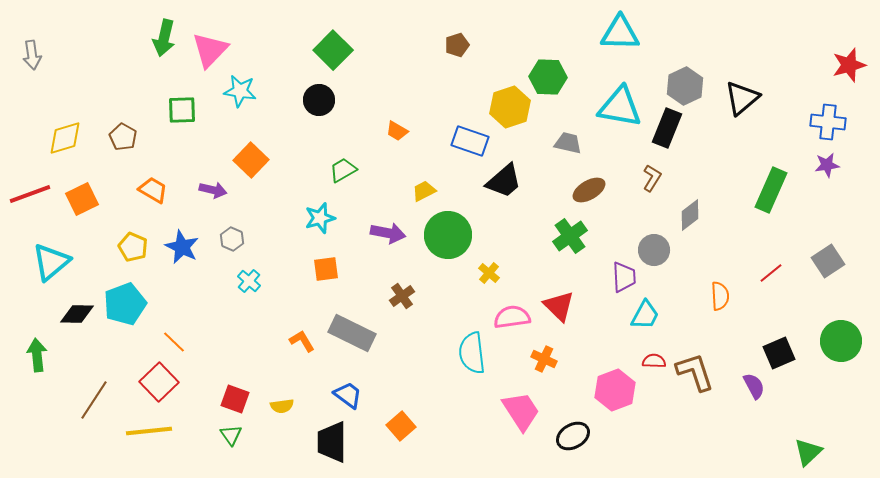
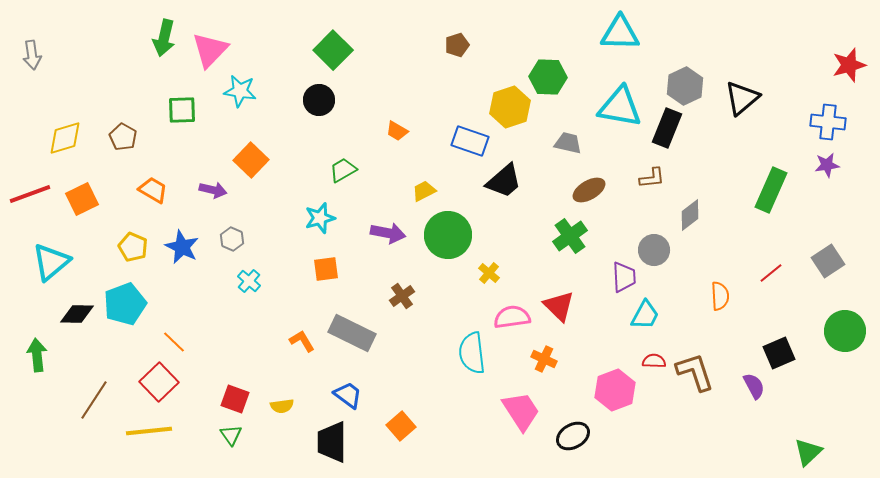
brown L-shape at (652, 178): rotated 52 degrees clockwise
green circle at (841, 341): moved 4 px right, 10 px up
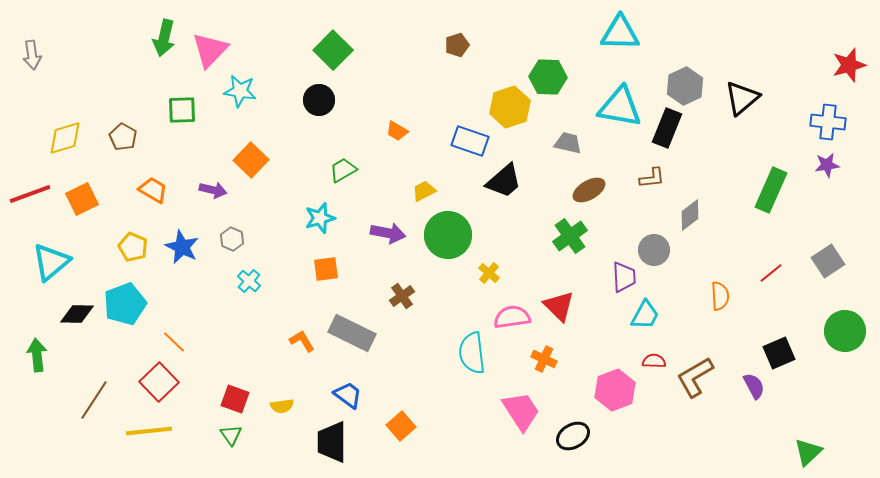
brown L-shape at (695, 372): moved 5 px down; rotated 102 degrees counterclockwise
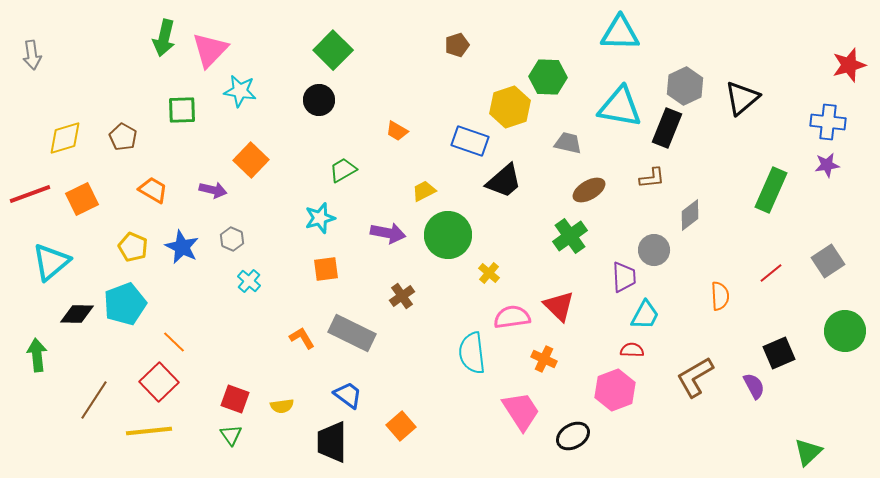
orange L-shape at (302, 341): moved 3 px up
red semicircle at (654, 361): moved 22 px left, 11 px up
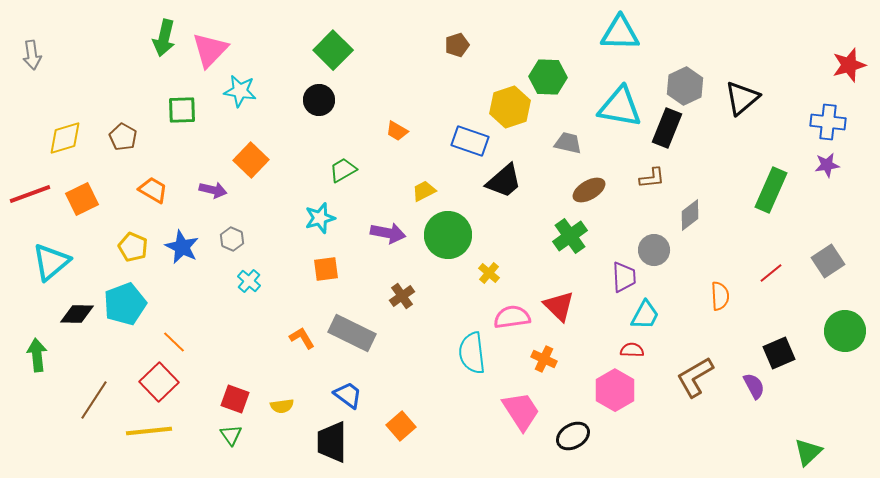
pink hexagon at (615, 390): rotated 9 degrees counterclockwise
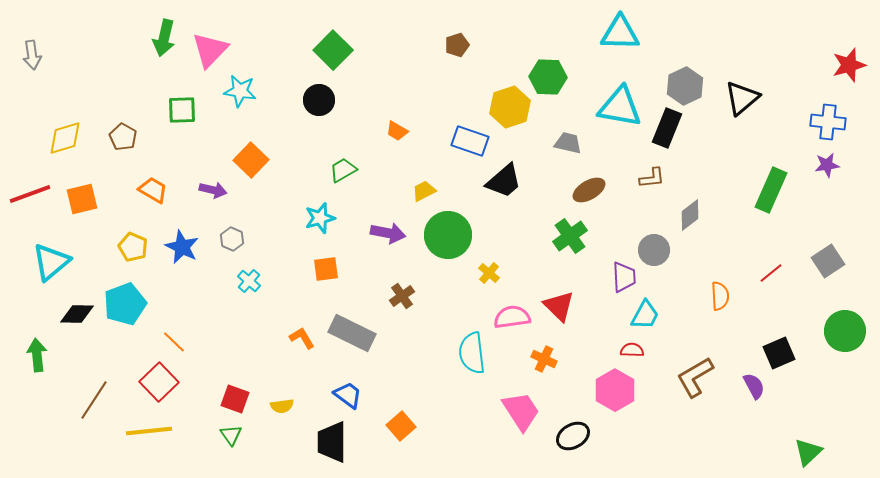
orange square at (82, 199): rotated 12 degrees clockwise
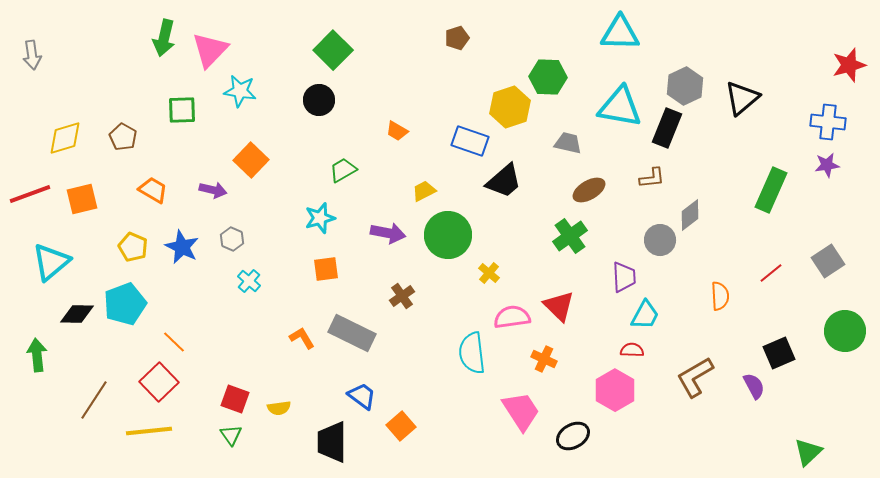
brown pentagon at (457, 45): moved 7 px up
gray circle at (654, 250): moved 6 px right, 10 px up
blue trapezoid at (348, 395): moved 14 px right, 1 px down
yellow semicircle at (282, 406): moved 3 px left, 2 px down
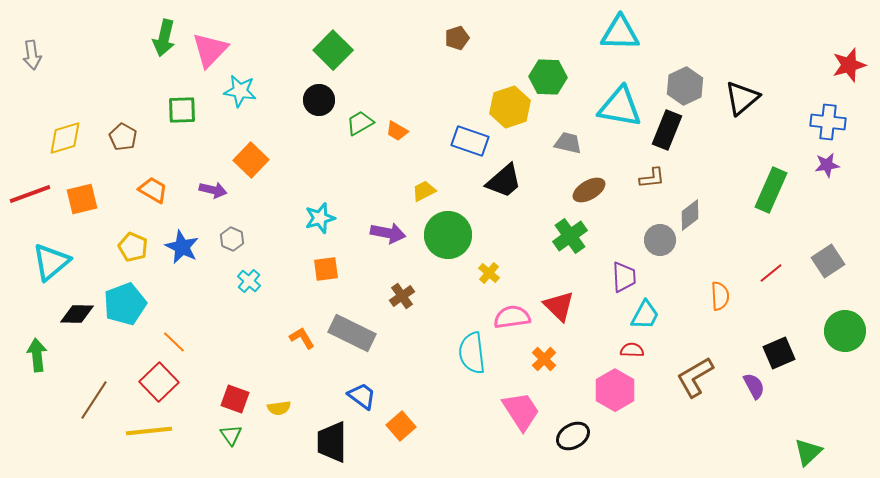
black rectangle at (667, 128): moved 2 px down
green trapezoid at (343, 170): moved 17 px right, 47 px up
orange cross at (544, 359): rotated 20 degrees clockwise
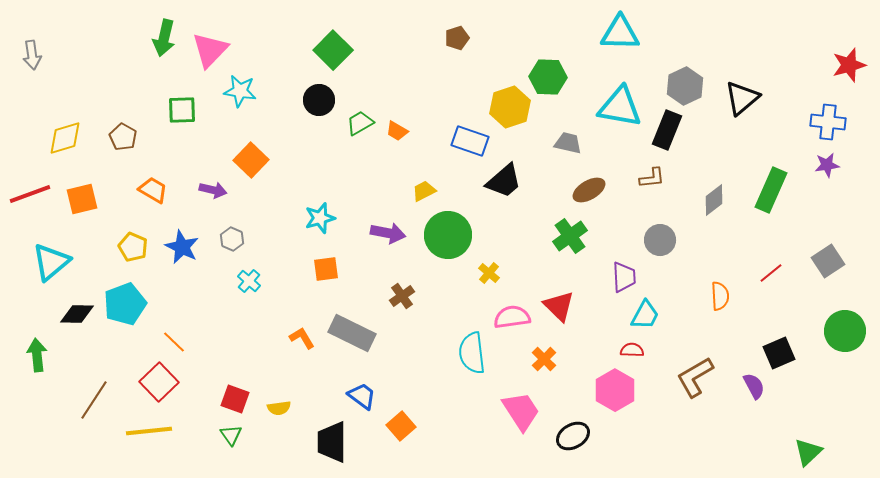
gray diamond at (690, 215): moved 24 px right, 15 px up
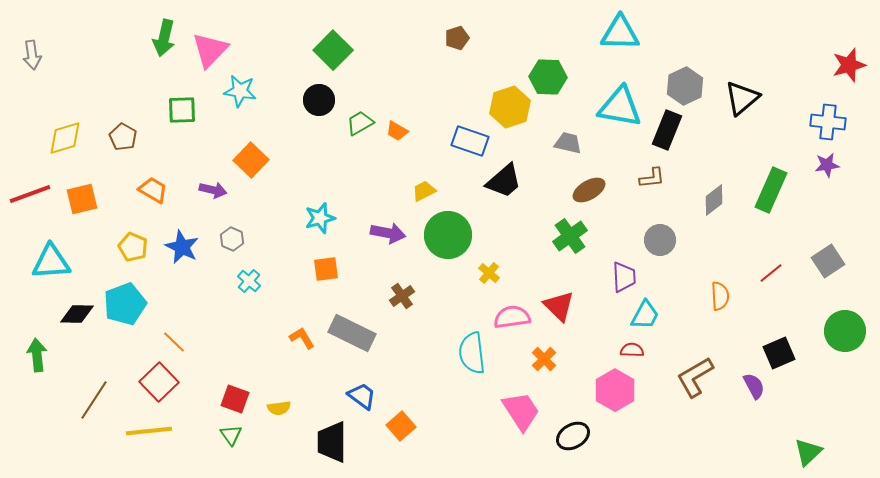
cyan triangle at (51, 262): rotated 36 degrees clockwise
